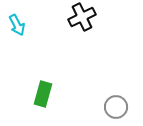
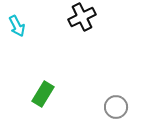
cyan arrow: moved 1 px down
green rectangle: rotated 15 degrees clockwise
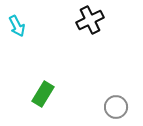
black cross: moved 8 px right, 3 px down
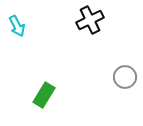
green rectangle: moved 1 px right, 1 px down
gray circle: moved 9 px right, 30 px up
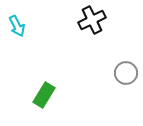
black cross: moved 2 px right
gray circle: moved 1 px right, 4 px up
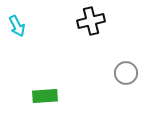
black cross: moved 1 px left, 1 px down; rotated 12 degrees clockwise
green rectangle: moved 1 px right, 1 px down; rotated 55 degrees clockwise
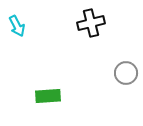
black cross: moved 2 px down
green rectangle: moved 3 px right
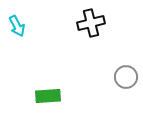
gray circle: moved 4 px down
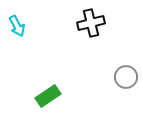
green rectangle: rotated 30 degrees counterclockwise
